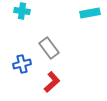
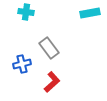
cyan cross: moved 4 px right, 1 px down
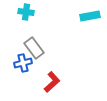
cyan rectangle: moved 3 px down
gray rectangle: moved 15 px left
blue cross: moved 1 px right, 1 px up
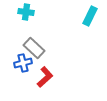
cyan rectangle: rotated 54 degrees counterclockwise
gray rectangle: rotated 10 degrees counterclockwise
red L-shape: moved 7 px left, 5 px up
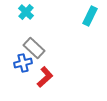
cyan cross: rotated 35 degrees clockwise
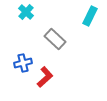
gray rectangle: moved 21 px right, 9 px up
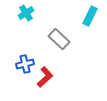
cyan cross: moved 1 px down; rotated 14 degrees clockwise
gray rectangle: moved 4 px right
blue cross: moved 2 px right, 1 px down
